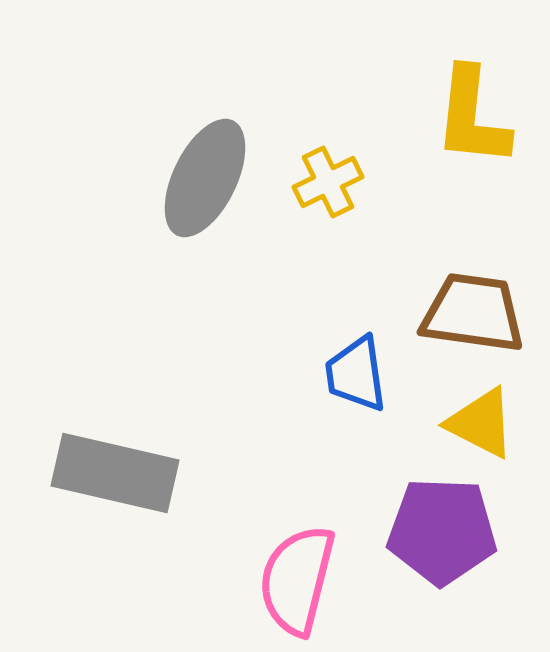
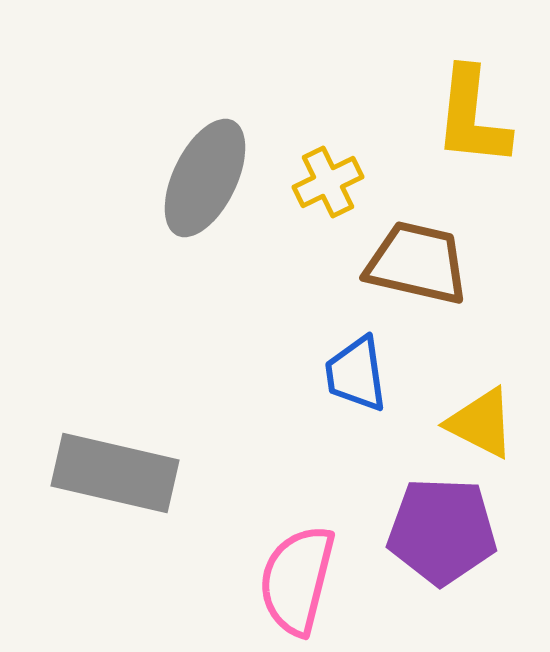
brown trapezoid: moved 56 px left, 50 px up; rotated 5 degrees clockwise
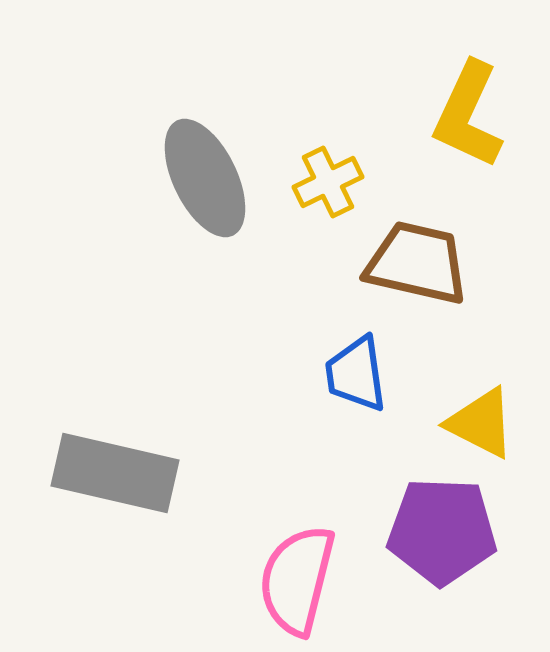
yellow L-shape: moved 4 px left, 2 px up; rotated 19 degrees clockwise
gray ellipse: rotated 52 degrees counterclockwise
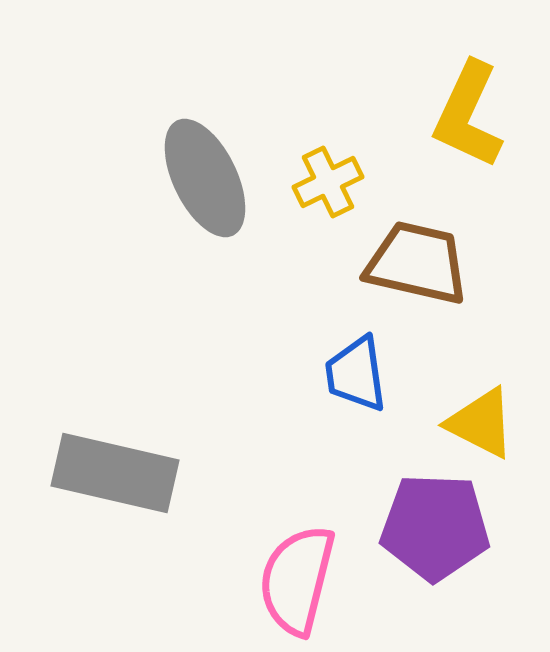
purple pentagon: moved 7 px left, 4 px up
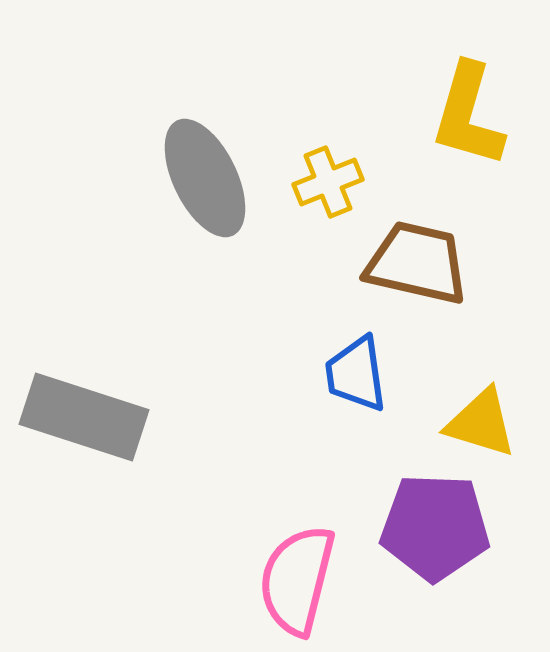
yellow L-shape: rotated 9 degrees counterclockwise
yellow cross: rotated 4 degrees clockwise
yellow triangle: rotated 10 degrees counterclockwise
gray rectangle: moved 31 px left, 56 px up; rotated 5 degrees clockwise
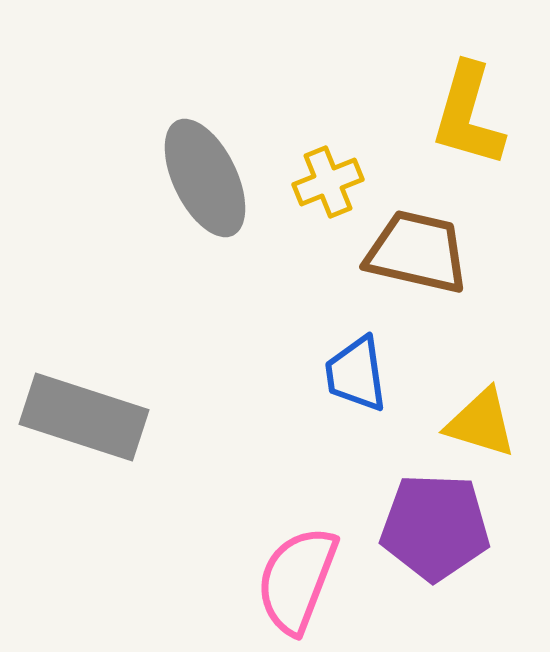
brown trapezoid: moved 11 px up
pink semicircle: rotated 7 degrees clockwise
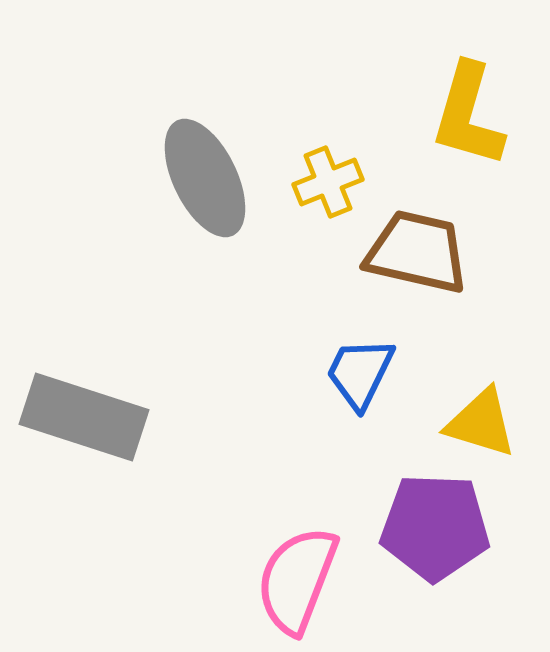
blue trapezoid: moved 4 px right, 1 px up; rotated 34 degrees clockwise
